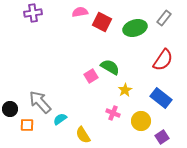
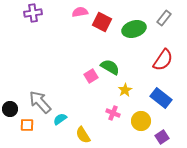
green ellipse: moved 1 px left, 1 px down
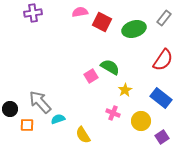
cyan semicircle: moved 2 px left; rotated 16 degrees clockwise
